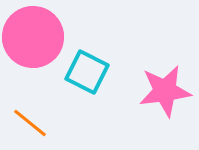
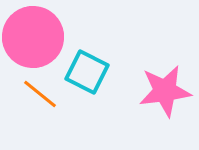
orange line: moved 10 px right, 29 px up
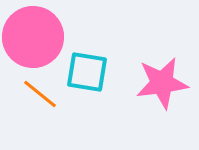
cyan square: rotated 18 degrees counterclockwise
pink star: moved 3 px left, 8 px up
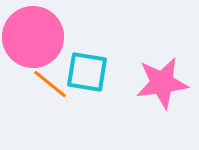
orange line: moved 10 px right, 10 px up
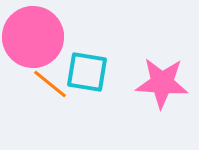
pink star: rotated 12 degrees clockwise
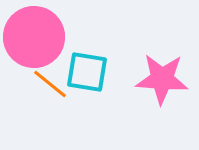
pink circle: moved 1 px right
pink star: moved 4 px up
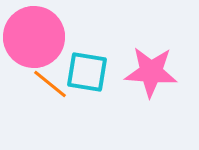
pink star: moved 11 px left, 7 px up
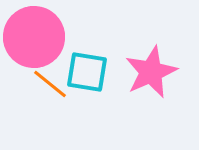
pink star: rotated 28 degrees counterclockwise
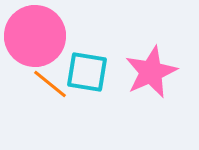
pink circle: moved 1 px right, 1 px up
